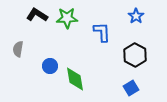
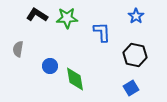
black hexagon: rotated 15 degrees counterclockwise
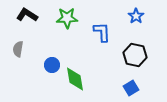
black L-shape: moved 10 px left
blue circle: moved 2 px right, 1 px up
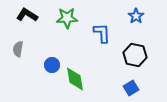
blue L-shape: moved 1 px down
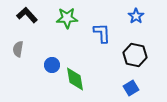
black L-shape: rotated 15 degrees clockwise
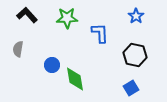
blue L-shape: moved 2 px left
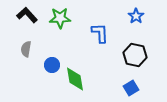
green star: moved 7 px left
gray semicircle: moved 8 px right
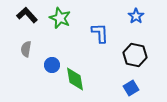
green star: rotated 25 degrees clockwise
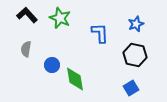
blue star: moved 8 px down; rotated 14 degrees clockwise
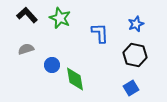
gray semicircle: rotated 63 degrees clockwise
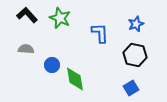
gray semicircle: rotated 21 degrees clockwise
